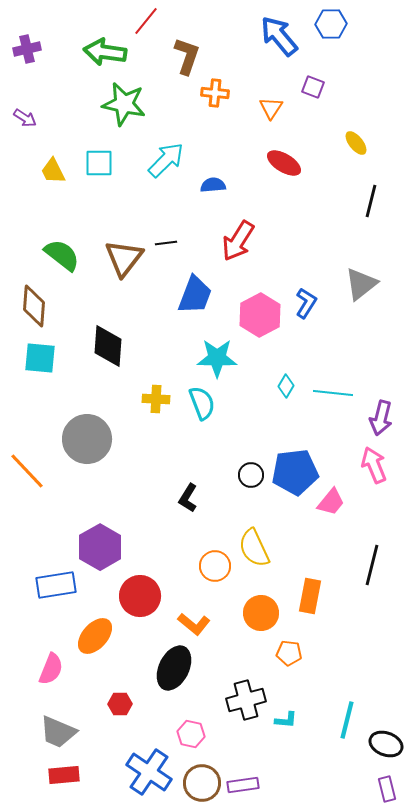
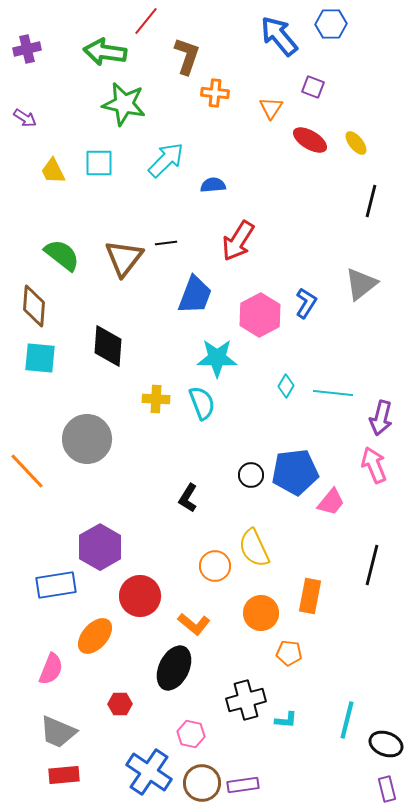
red ellipse at (284, 163): moved 26 px right, 23 px up
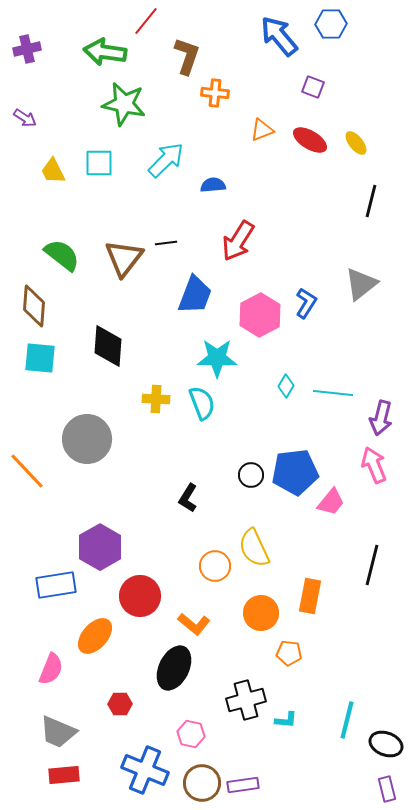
orange triangle at (271, 108): moved 9 px left, 22 px down; rotated 35 degrees clockwise
blue cross at (149, 772): moved 4 px left, 2 px up; rotated 12 degrees counterclockwise
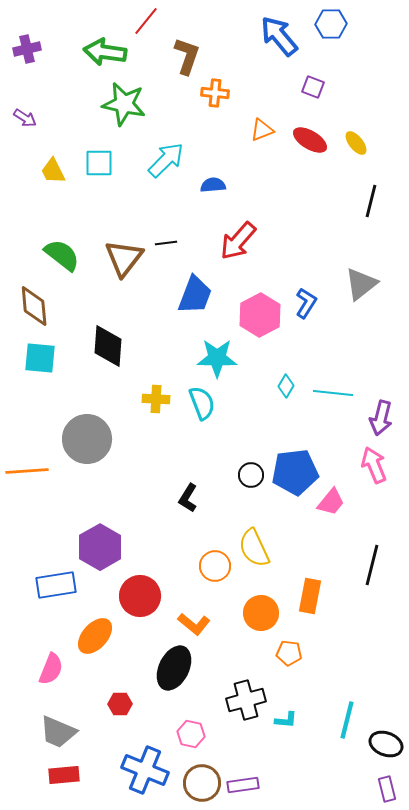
red arrow at (238, 241): rotated 9 degrees clockwise
brown diamond at (34, 306): rotated 9 degrees counterclockwise
orange line at (27, 471): rotated 51 degrees counterclockwise
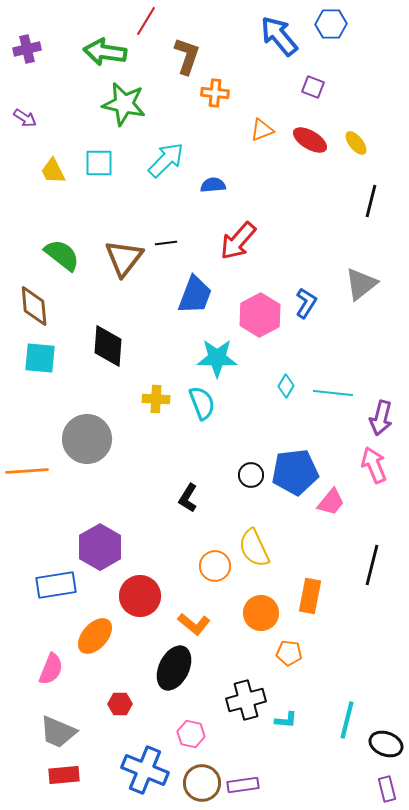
red line at (146, 21): rotated 8 degrees counterclockwise
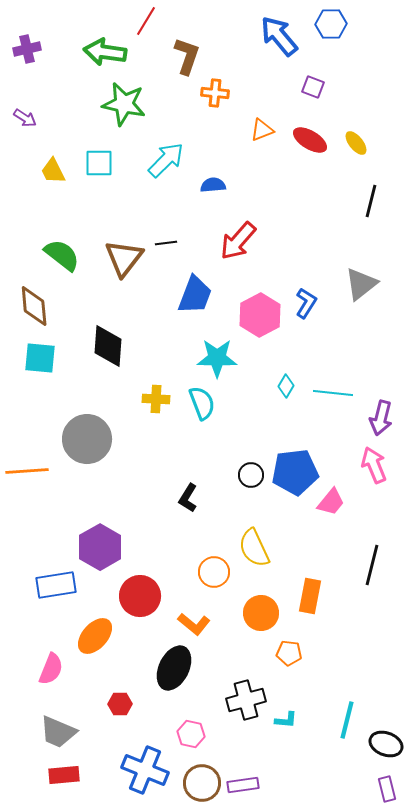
orange circle at (215, 566): moved 1 px left, 6 px down
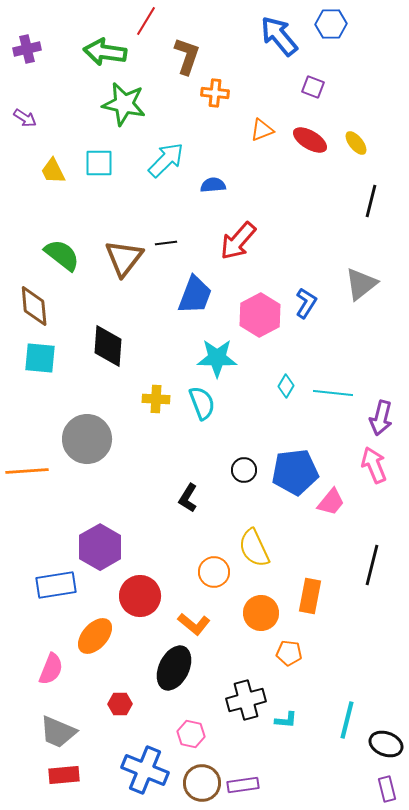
black circle at (251, 475): moved 7 px left, 5 px up
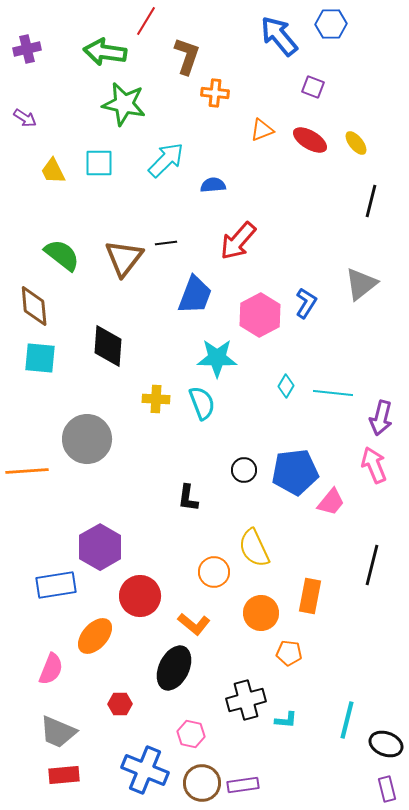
black L-shape at (188, 498): rotated 24 degrees counterclockwise
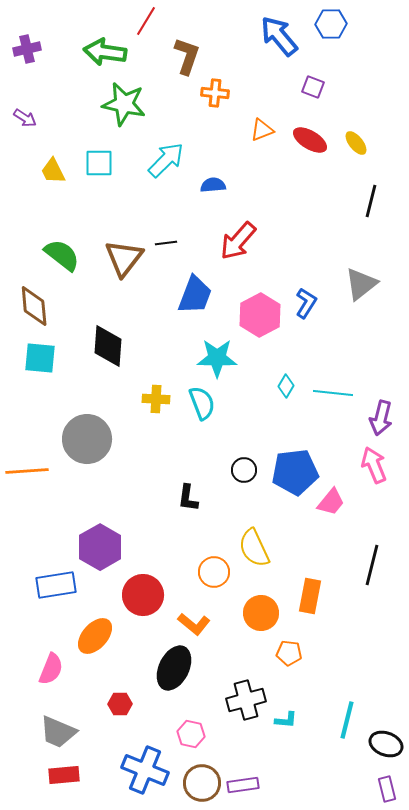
red circle at (140, 596): moved 3 px right, 1 px up
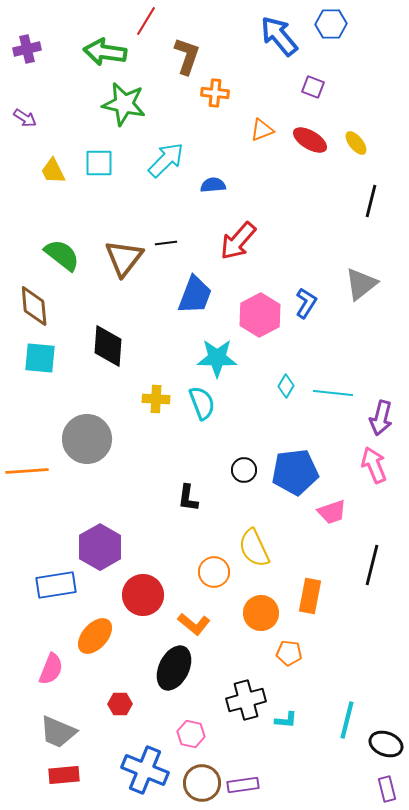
pink trapezoid at (331, 502): moved 1 px right, 10 px down; rotated 32 degrees clockwise
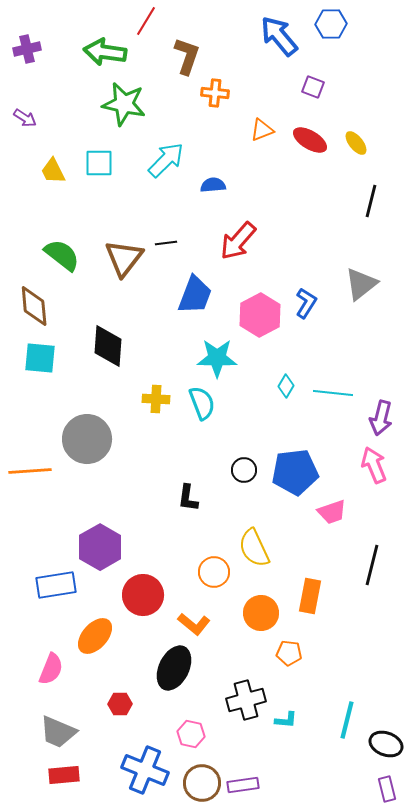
orange line at (27, 471): moved 3 px right
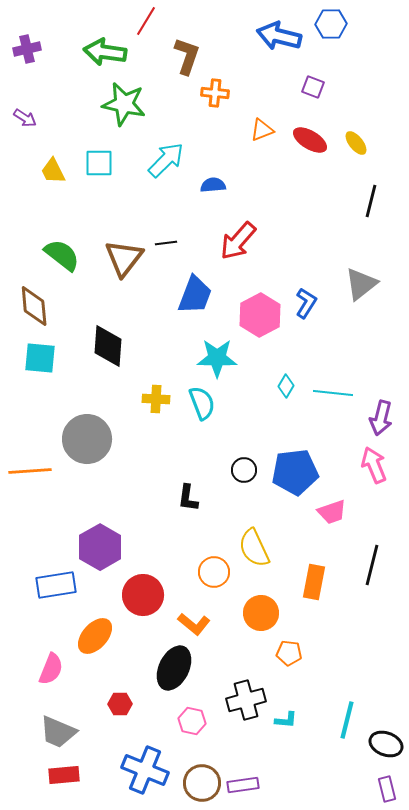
blue arrow at (279, 36): rotated 36 degrees counterclockwise
orange rectangle at (310, 596): moved 4 px right, 14 px up
pink hexagon at (191, 734): moved 1 px right, 13 px up
